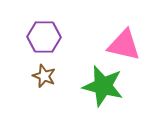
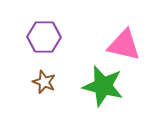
brown star: moved 6 px down
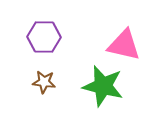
brown star: rotated 15 degrees counterclockwise
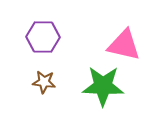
purple hexagon: moved 1 px left
green star: rotated 12 degrees counterclockwise
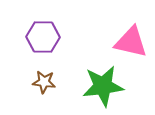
pink triangle: moved 7 px right, 3 px up
green star: rotated 9 degrees counterclockwise
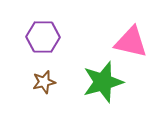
brown star: rotated 20 degrees counterclockwise
green star: moved 4 px up; rotated 9 degrees counterclockwise
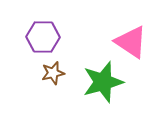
pink triangle: rotated 21 degrees clockwise
brown star: moved 9 px right, 9 px up
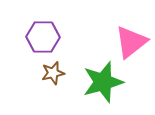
pink triangle: rotated 48 degrees clockwise
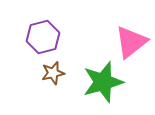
purple hexagon: rotated 16 degrees counterclockwise
